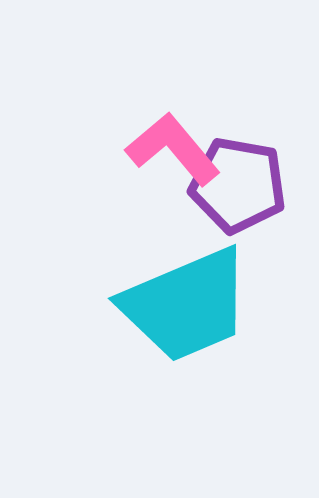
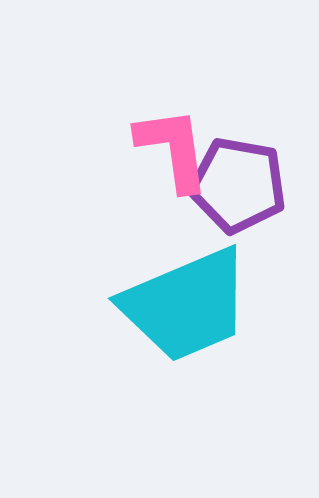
pink L-shape: rotated 32 degrees clockwise
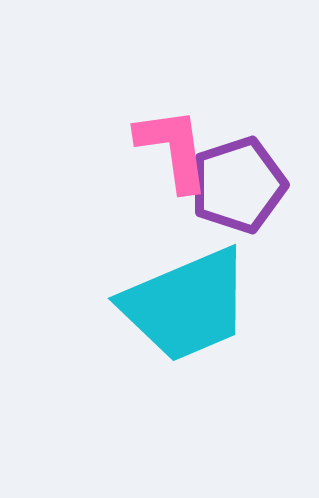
purple pentagon: rotated 28 degrees counterclockwise
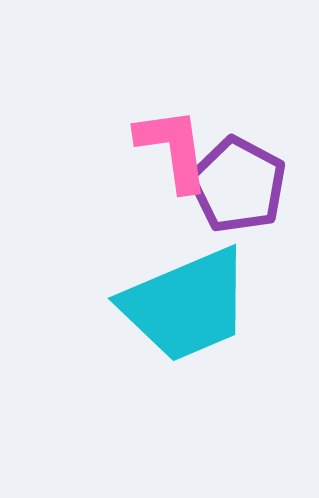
purple pentagon: rotated 26 degrees counterclockwise
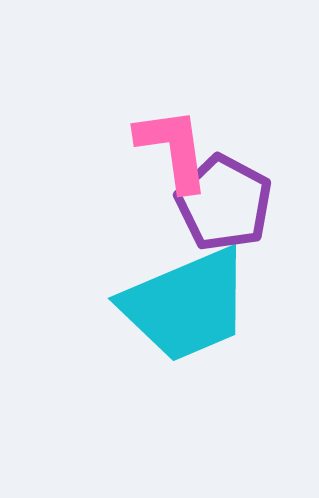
purple pentagon: moved 14 px left, 18 px down
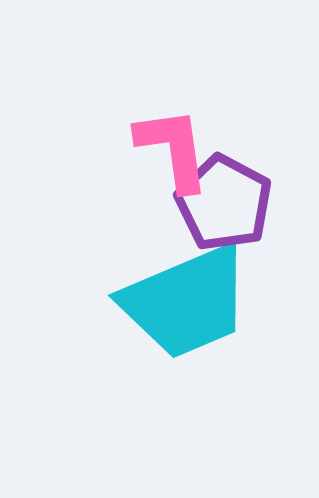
cyan trapezoid: moved 3 px up
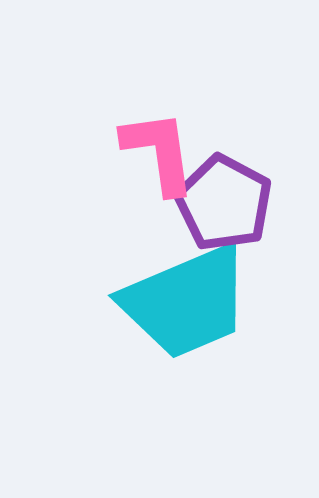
pink L-shape: moved 14 px left, 3 px down
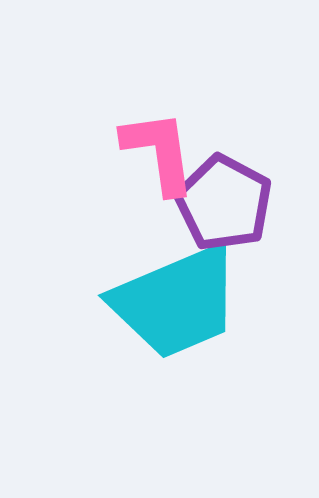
cyan trapezoid: moved 10 px left
